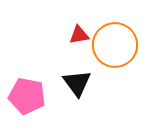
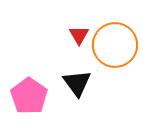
red triangle: rotated 50 degrees counterclockwise
pink pentagon: moved 2 px right; rotated 24 degrees clockwise
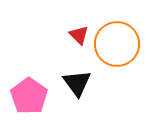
red triangle: rotated 15 degrees counterclockwise
orange circle: moved 2 px right, 1 px up
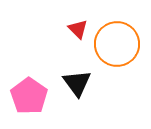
red triangle: moved 1 px left, 6 px up
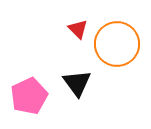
pink pentagon: rotated 12 degrees clockwise
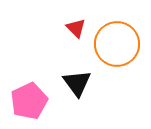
red triangle: moved 2 px left, 1 px up
pink pentagon: moved 5 px down
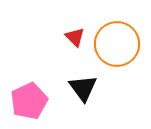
red triangle: moved 1 px left, 9 px down
black triangle: moved 6 px right, 5 px down
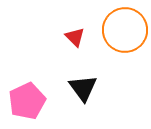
orange circle: moved 8 px right, 14 px up
pink pentagon: moved 2 px left
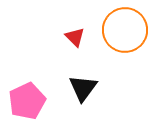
black triangle: rotated 12 degrees clockwise
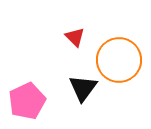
orange circle: moved 6 px left, 30 px down
